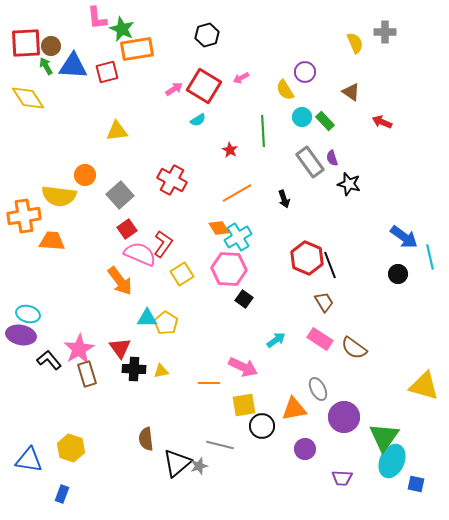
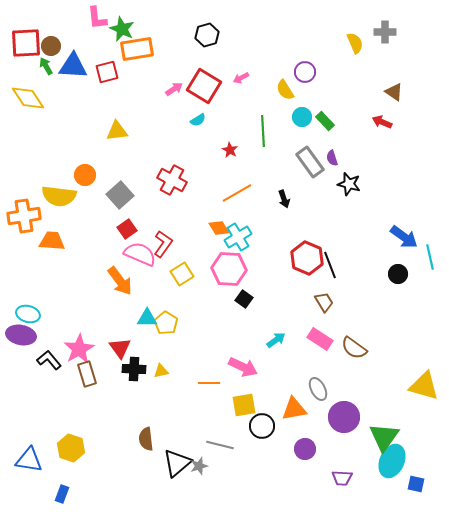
brown triangle at (351, 92): moved 43 px right
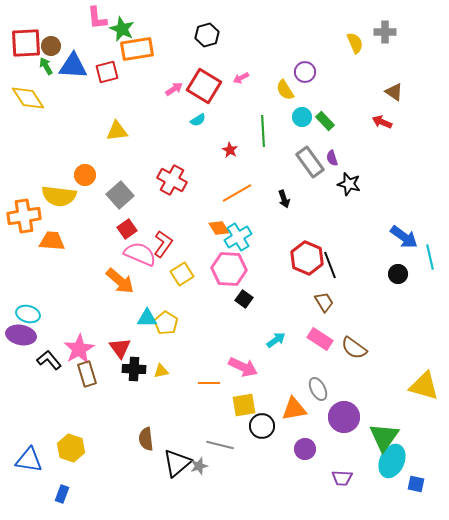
orange arrow at (120, 281): rotated 12 degrees counterclockwise
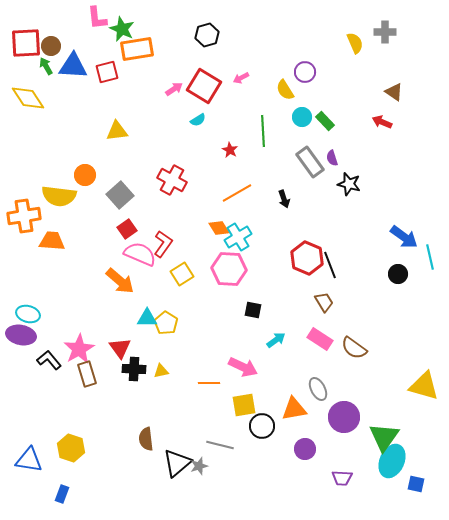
black square at (244, 299): moved 9 px right, 11 px down; rotated 24 degrees counterclockwise
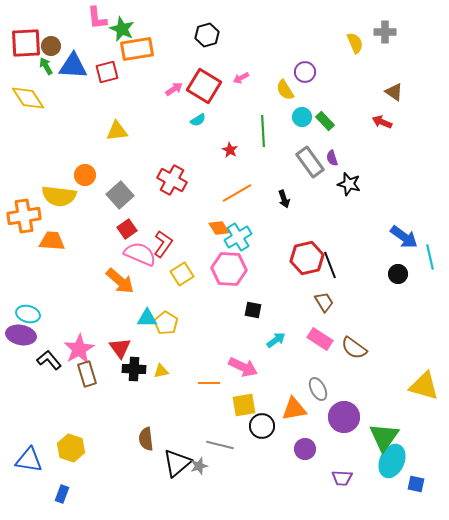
red hexagon at (307, 258): rotated 24 degrees clockwise
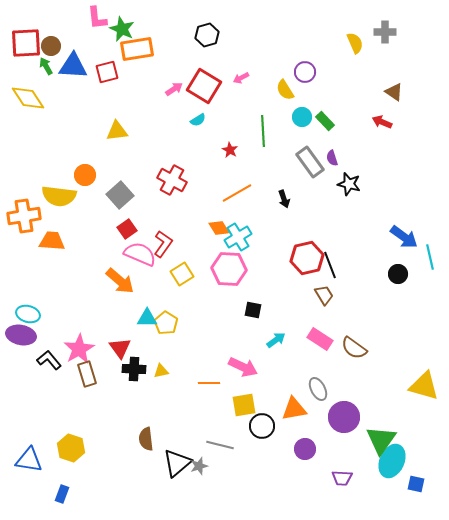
brown trapezoid at (324, 302): moved 7 px up
green triangle at (384, 437): moved 3 px left, 3 px down
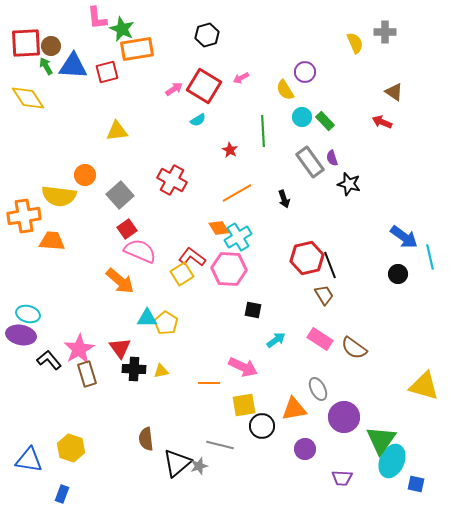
red L-shape at (163, 244): moved 29 px right, 13 px down; rotated 88 degrees counterclockwise
pink semicircle at (140, 254): moved 3 px up
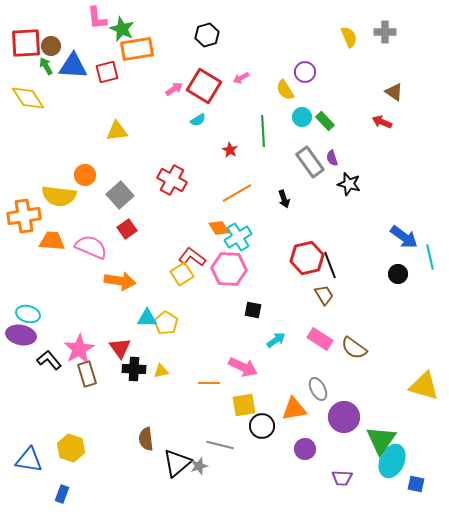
yellow semicircle at (355, 43): moved 6 px left, 6 px up
pink semicircle at (140, 251): moved 49 px left, 4 px up
orange arrow at (120, 281): rotated 32 degrees counterclockwise
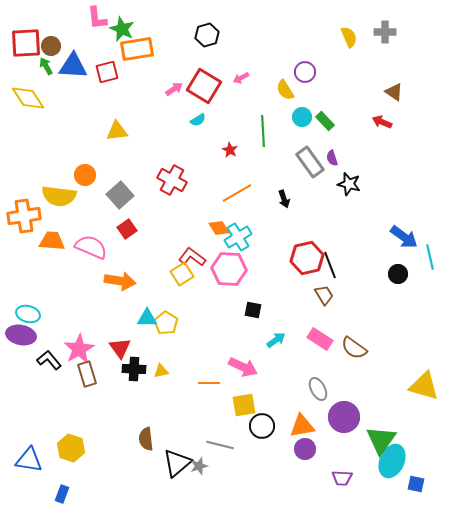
orange triangle at (294, 409): moved 8 px right, 17 px down
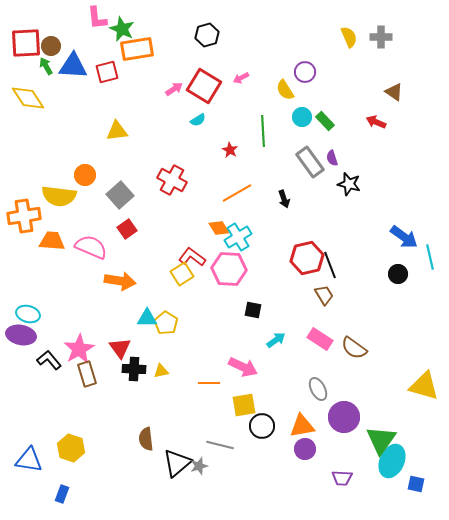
gray cross at (385, 32): moved 4 px left, 5 px down
red arrow at (382, 122): moved 6 px left
